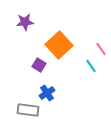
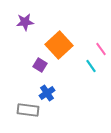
purple square: moved 1 px right
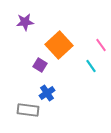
pink line: moved 4 px up
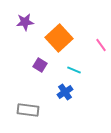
orange square: moved 7 px up
cyan line: moved 17 px left, 4 px down; rotated 32 degrees counterclockwise
blue cross: moved 18 px right, 1 px up
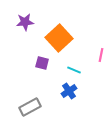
pink line: moved 10 px down; rotated 48 degrees clockwise
purple square: moved 2 px right, 2 px up; rotated 16 degrees counterclockwise
blue cross: moved 4 px right, 1 px up
gray rectangle: moved 2 px right, 3 px up; rotated 35 degrees counterclockwise
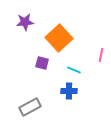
blue cross: rotated 35 degrees clockwise
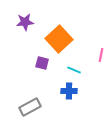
orange square: moved 1 px down
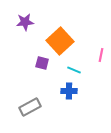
orange square: moved 1 px right, 2 px down
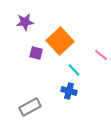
pink line: rotated 64 degrees counterclockwise
purple square: moved 6 px left, 10 px up
cyan line: rotated 24 degrees clockwise
blue cross: rotated 14 degrees clockwise
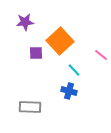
purple square: rotated 16 degrees counterclockwise
gray rectangle: rotated 30 degrees clockwise
